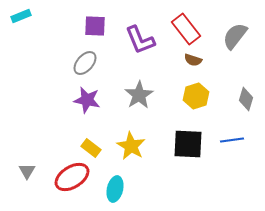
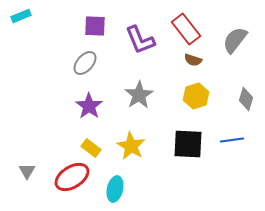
gray semicircle: moved 4 px down
purple star: moved 2 px right, 6 px down; rotated 24 degrees clockwise
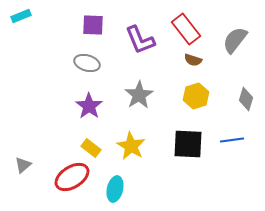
purple square: moved 2 px left, 1 px up
gray ellipse: moved 2 px right; rotated 65 degrees clockwise
gray triangle: moved 4 px left, 6 px up; rotated 18 degrees clockwise
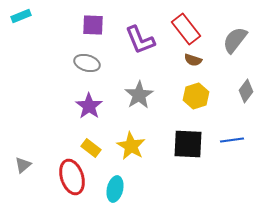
gray diamond: moved 8 px up; rotated 20 degrees clockwise
red ellipse: rotated 76 degrees counterclockwise
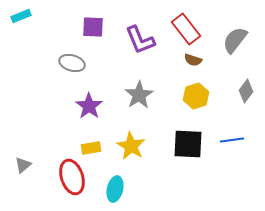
purple square: moved 2 px down
gray ellipse: moved 15 px left
yellow rectangle: rotated 48 degrees counterclockwise
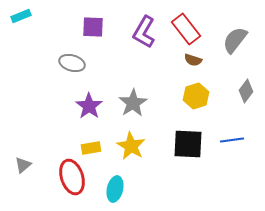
purple L-shape: moved 4 px right, 8 px up; rotated 52 degrees clockwise
gray star: moved 6 px left, 8 px down
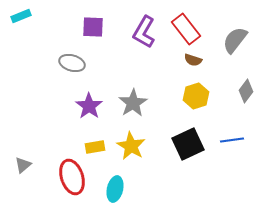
black square: rotated 28 degrees counterclockwise
yellow rectangle: moved 4 px right, 1 px up
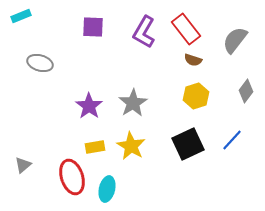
gray ellipse: moved 32 px left
blue line: rotated 40 degrees counterclockwise
cyan ellipse: moved 8 px left
